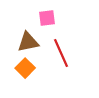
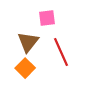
brown triangle: rotated 40 degrees counterclockwise
red line: moved 1 px up
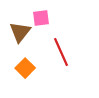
pink square: moved 6 px left
brown triangle: moved 8 px left, 10 px up
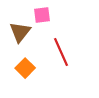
pink square: moved 1 px right, 3 px up
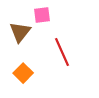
red line: moved 1 px right
orange square: moved 2 px left, 5 px down
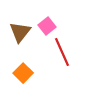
pink square: moved 5 px right, 11 px down; rotated 30 degrees counterclockwise
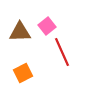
brown triangle: rotated 50 degrees clockwise
orange square: rotated 18 degrees clockwise
